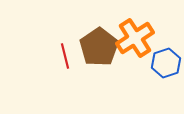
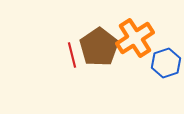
red line: moved 7 px right, 1 px up
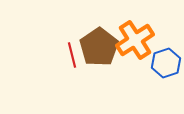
orange cross: moved 2 px down
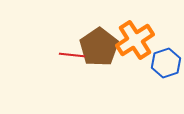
red line: rotated 70 degrees counterclockwise
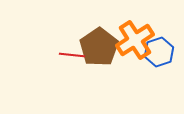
blue hexagon: moved 7 px left, 11 px up
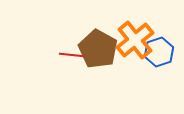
orange cross: rotated 6 degrees counterclockwise
brown pentagon: moved 1 px left, 2 px down; rotated 9 degrees counterclockwise
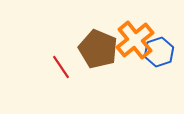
brown pentagon: rotated 6 degrees counterclockwise
red line: moved 11 px left, 12 px down; rotated 50 degrees clockwise
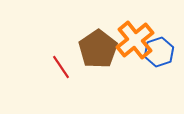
brown pentagon: rotated 15 degrees clockwise
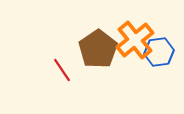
blue hexagon: rotated 12 degrees clockwise
red line: moved 1 px right, 3 px down
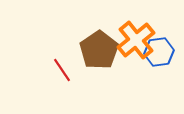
orange cross: moved 1 px right
brown pentagon: moved 1 px right, 1 px down
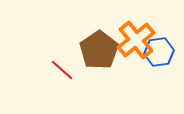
red line: rotated 15 degrees counterclockwise
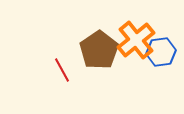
blue hexagon: moved 2 px right
red line: rotated 20 degrees clockwise
